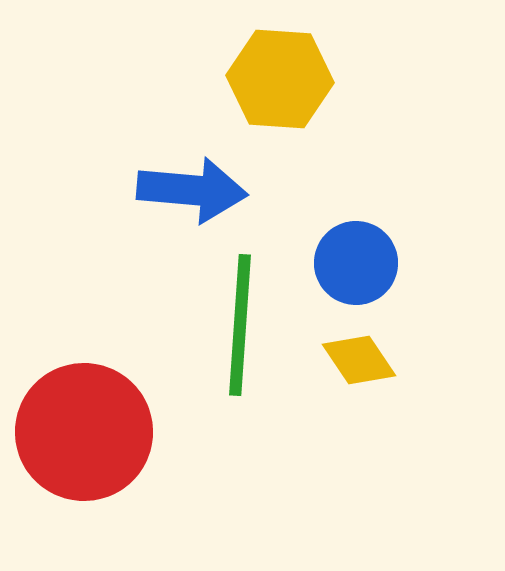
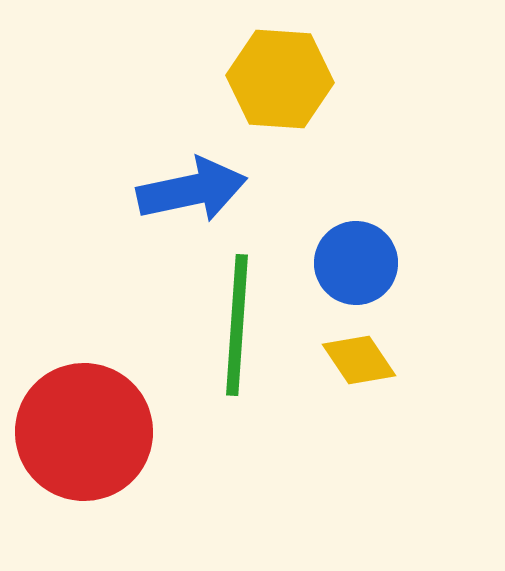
blue arrow: rotated 17 degrees counterclockwise
green line: moved 3 px left
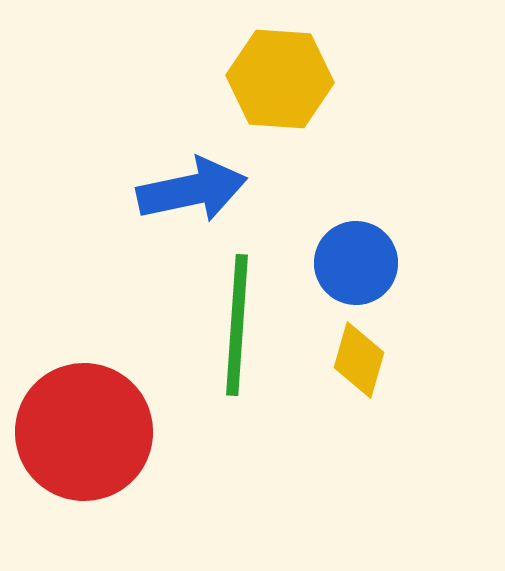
yellow diamond: rotated 50 degrees clockwise
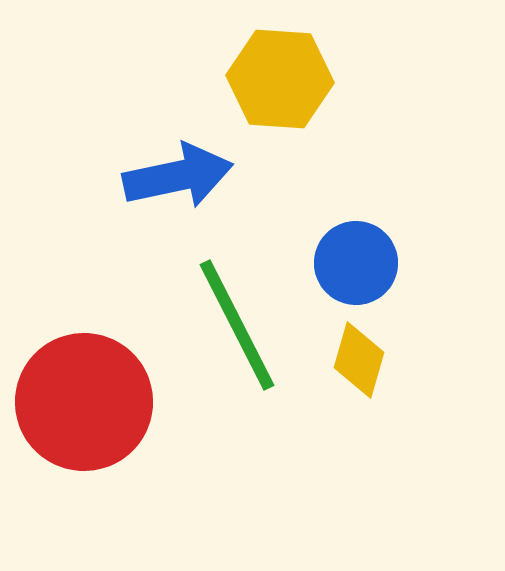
blue arrow: moved 14 px left, 14 px up
green line: rotated 31 degrees counterclockwise
red circle: moved 30 px up
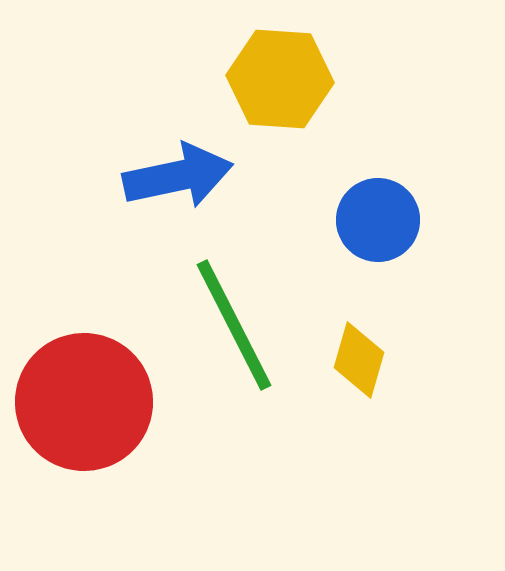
blue circle: moved 22 px right, 43 px up
green line: moved 3 px left
